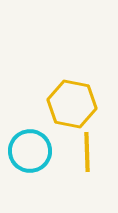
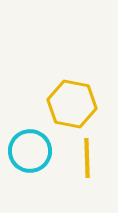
yellow line: moved 6 px down
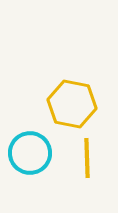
cyan circle: moved 2 px down
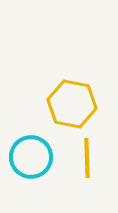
cyan circle: moved 1 px right, 4 px down
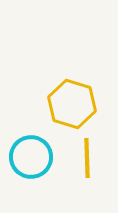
yellow hexagon: rotated 6 degrees clockwise
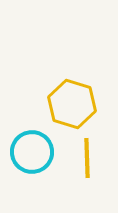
cyan circle: moved 1 px right, 5 px up
